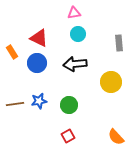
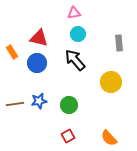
red triangle: rotated 12 degrees counterclockwise
black arrow: moved 4 px up; rotated 55 degrees clockwise
orange semicircle: moved 7 px left, 1 px down
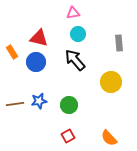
pink triangle: moved 1 px left
blue circle: moved 1 px left, 1 px up
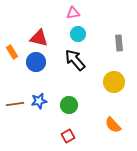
yellow circle: moved 3 px right
orange semicircle: moved 4 px right, 13 px up
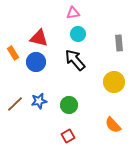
orange rectangle: moved 1 px right, 1 px down
brown line: rotated 36 degrees counterclockwise
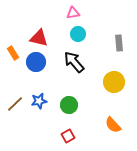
black arrow: moved 1 px left, 2 px down
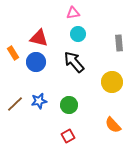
yellow circle: moved 2 px left
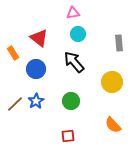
red triangle: rotated 24 degrees clockwise
blue circle: moved 7 px down
blue star: moved 3 px left; rotated 21 degrees counterclockwise
green circle: moved 2 px right, 4 px up
red square: rotated 24 degrees clockwise
